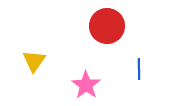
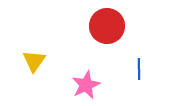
pink star: rotated 12 degrees clockwise
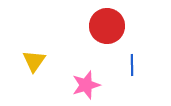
blue line: moved 7 px left, 4 px up
pink star: rotated 8 degrees clockwise
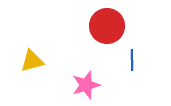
yellow triangle: moved 2 px left; rotated 40 degrees clockwise
blue line: moved 5 px up
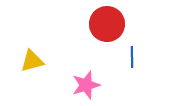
red circle: moved 2 px up
blue line: moved 3 px up
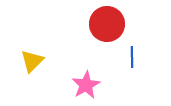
yellow triangle: rotated 30 degrees counterclockwise
pink star: rotated 12 degrees counterclockwise
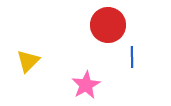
red circle: moved 1 px right, 1 px down
yellow triangle: moved 4 px left
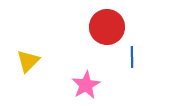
red circle: moved 1 px left, 2 px down
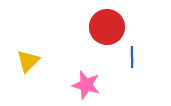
pink star: rotated 28 degrees counterclockwise
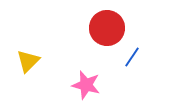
red circle: moved 1 px down
blue line: rotated 35 degrees clockwise
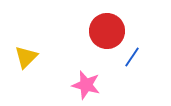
red circle: moved 3 px down
yellow triangle: moved 2 px left, 4 px up
